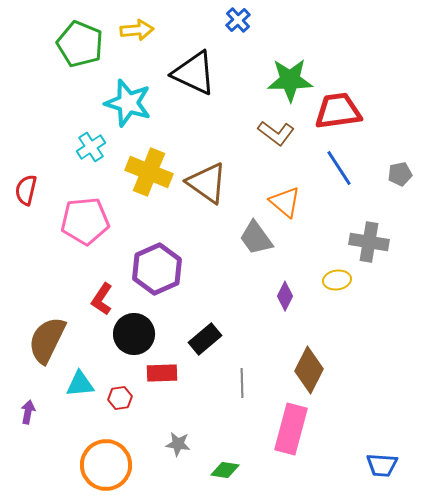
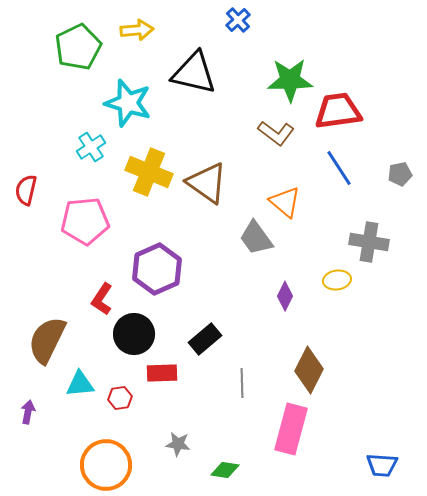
green pentagon: moved 2 px left, 3 px down; rotated 24 degrees clockwise
black triangle: rotated 12 degrees counterclockwise
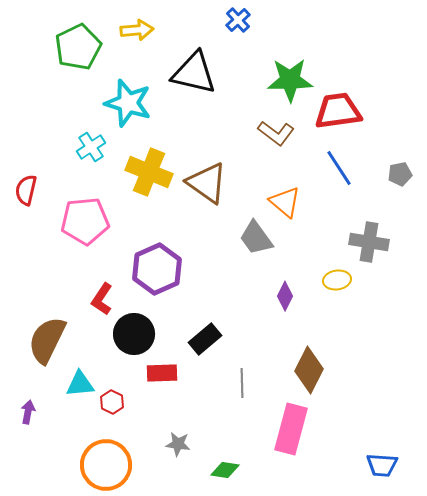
red hexagon: moved 8 px left, 4 px down; rotated 25 degrees counterclockwise
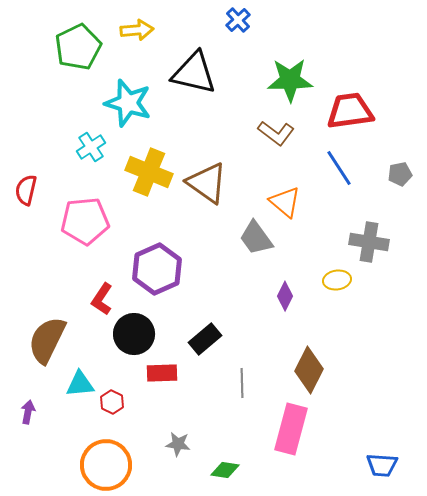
red trapezoid: moved 12 px right
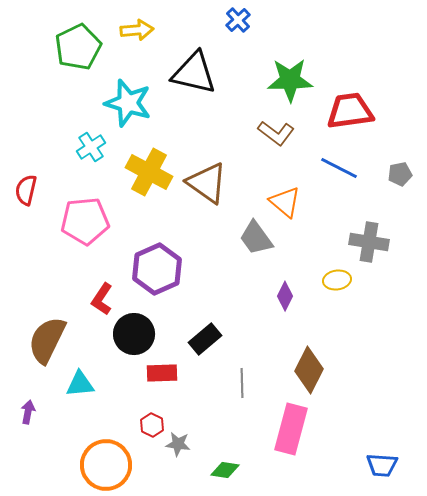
blue line: rotated 30 degrees counterclockwise
yellow cross: rotated 6 degrees clockwise
red hexagon: moved 40 px right, 23 px down
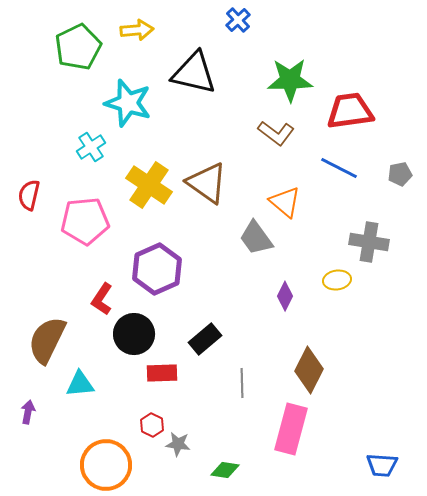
yellow cross: moved 13 px down; rotated 6 degrees clockwise
red semicircle: moved 3 px right, 5 px down
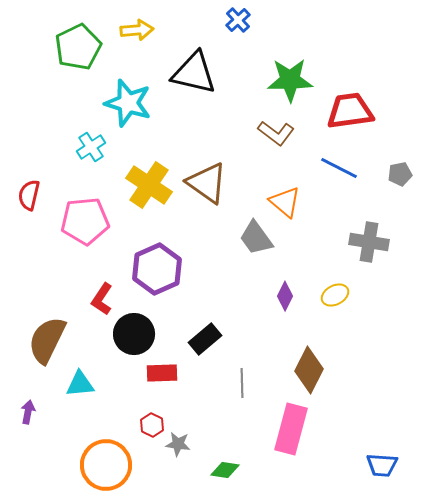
yellow ellipse: moved 2 px left, 15 px down; rotated 20 degrees counterclockwise
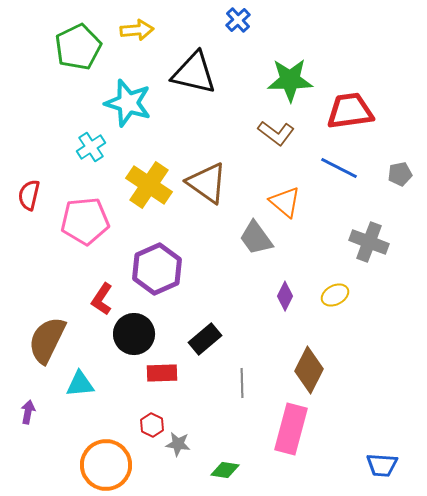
gray cross: rotated 12 degrees clockwise
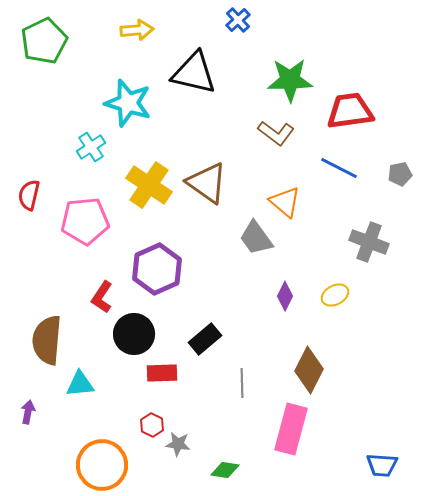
green pentagon: moved 34 px left, 6 px up
red L-shape: moved 2 px up
brown semicircle: rotated 21 degrees counterclockwise
orange circle: moved 4 px left
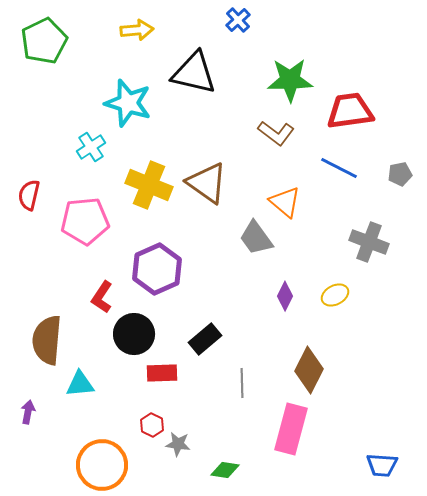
yellow cross: rotated 12 degrees counterclockwise
